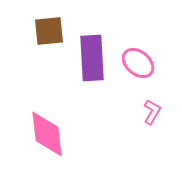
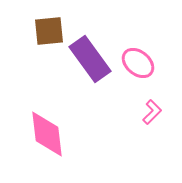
purple rectangle: moved 2 px left, 1 px down; rotated 33 degrees counterclockwise
pink L-shape: rotated 15 degrees clockwise
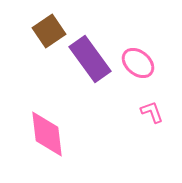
brown square: rotated 28 degrees counterclockwise
pink L-shape: rotated 65 degrees counterclockwise
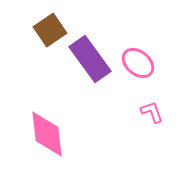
brown square: moved 1 px right, 1 px up
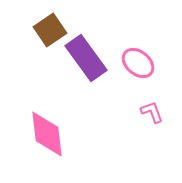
purple rectangle: moved 4 px left, 1 px up
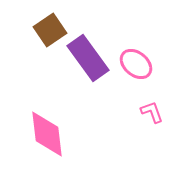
purple rectangle: moved 2 px right
pink ellipse: moved 2 px left, 1 px down
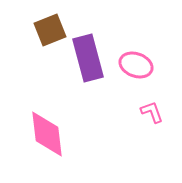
brown square: rotated 12 degrees clockwise
purple rectangle: rotated 21 degrees clockwise
pink ellipse: moved 1 px down; rotated 20 degrees counterclockwise
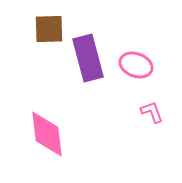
brown square: moved 1 px left, 1 px up; rotated 20 degrees clockwise
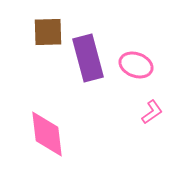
brown square: moved 1 px left, 3 px down
pink L-shape: rotated 75 degrees clockwise
